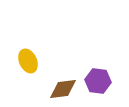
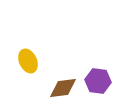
brown diamond: moved 1 px up
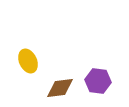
brown diamond: moved 3 px left
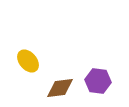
yellow ellipse: rotated 15 degrees counterclockwise
